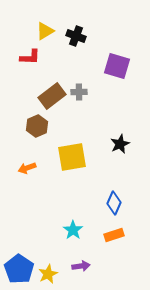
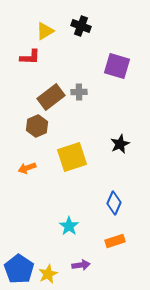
black cross: moved 5 px right, 10 px up
brown rectangle: moved 1 px left, 1 px down
yellow square: rotated 8 degrees counterclockwise
cyan star: moved 4 px left, 4 px up
orange rectangle: moved 1 px right, 6 px down
purple arrow: moved 1 px up
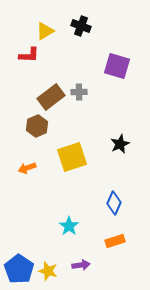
red L-shape: moved 1 px left, 2 px up
yellow star: moved 3 px up; rotated 30 degrees counterclockwise
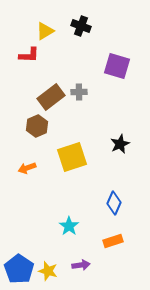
orange rectangle: moved 2 px left
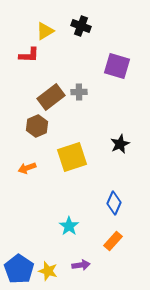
orange rectangle: rotated 30 degrees counterclockwise
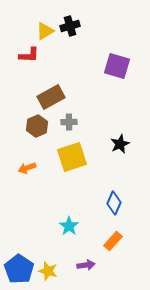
black cross: moved 11 px left; rotated 36 degrees counterclockwise
gray cross: moved 10 px left, 30 px down
brown rectangle: rotated 8 degrees clockwise
purple arrow: moved 5 px right
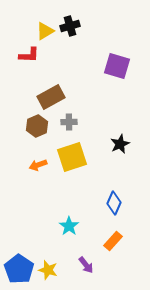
orange arrow: moved 11 px right, 3 px up
purple arrow: rotated 60 degrees clockwise
yellow star: moved 1 px up
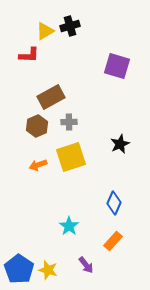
yellow square: moved 1 px left
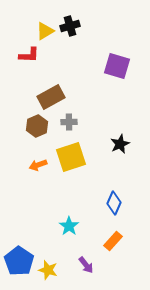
blue pentagon: moved 8 px up
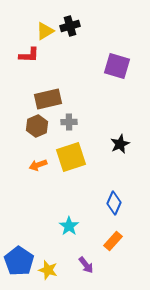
brown rectangle: moved 3 px left, 2 px down; rotated 16 degrees clockwise
